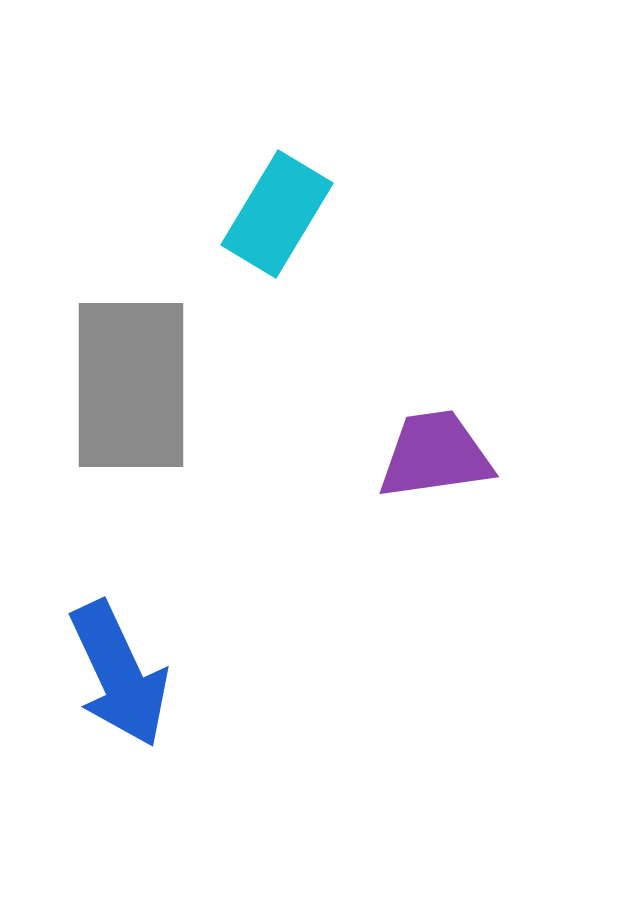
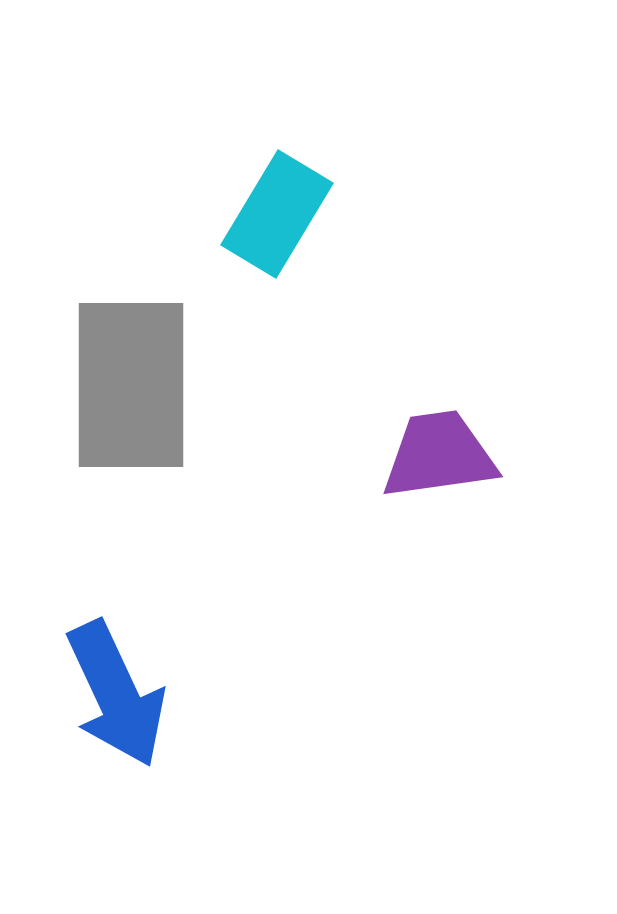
purple trapezoid: moved 4 px right
blue arrow: moved 3 px left, 20 px down
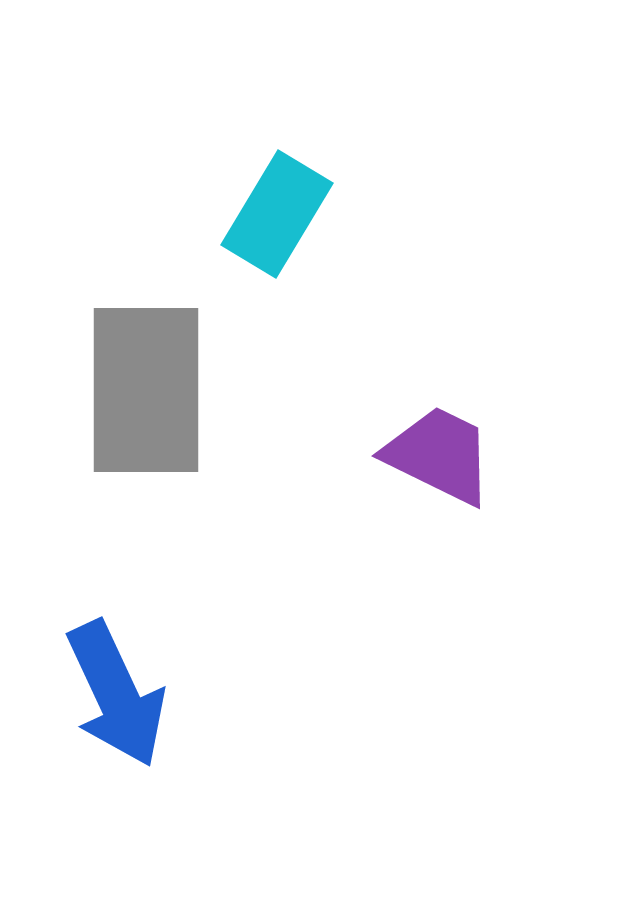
gray rectangle: moved 15 px right, 5 px down
purple trapezoid: rotated 34 degrees clockwise
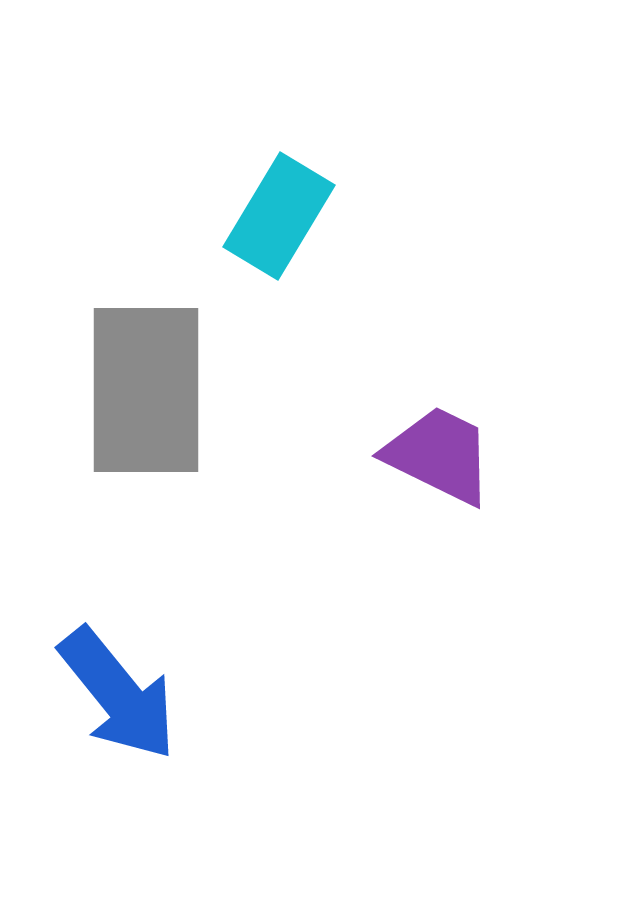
cyan rectangle: moved 2 px right, 2 px down
blue arrow: moved 2 px right; rotated 14 degrees counterclockwise
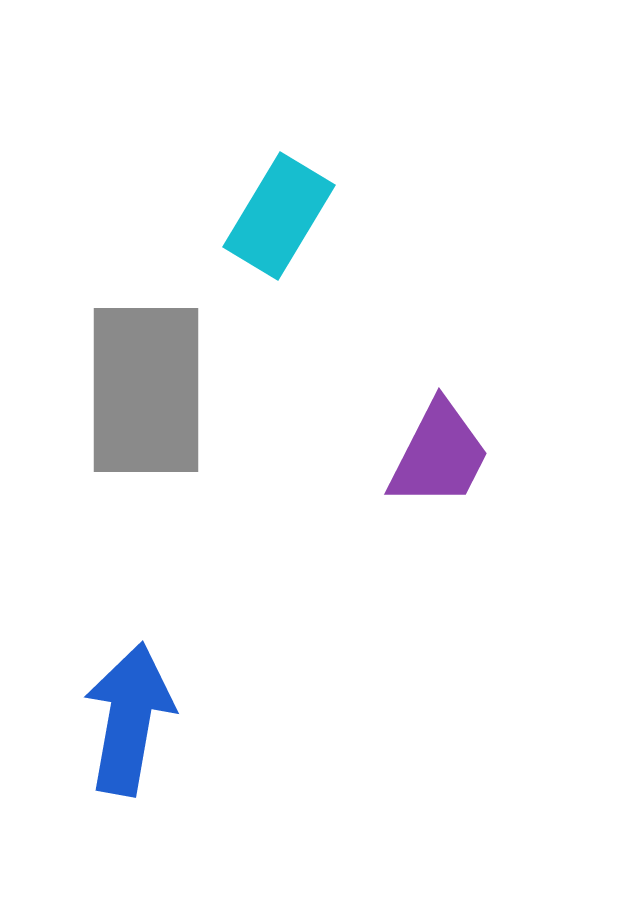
purple trapezoid: rotated 91 degrees clockwise
blue arrow: moved 11 px right, 25 px down; rotated 131 degrees counterclockwise
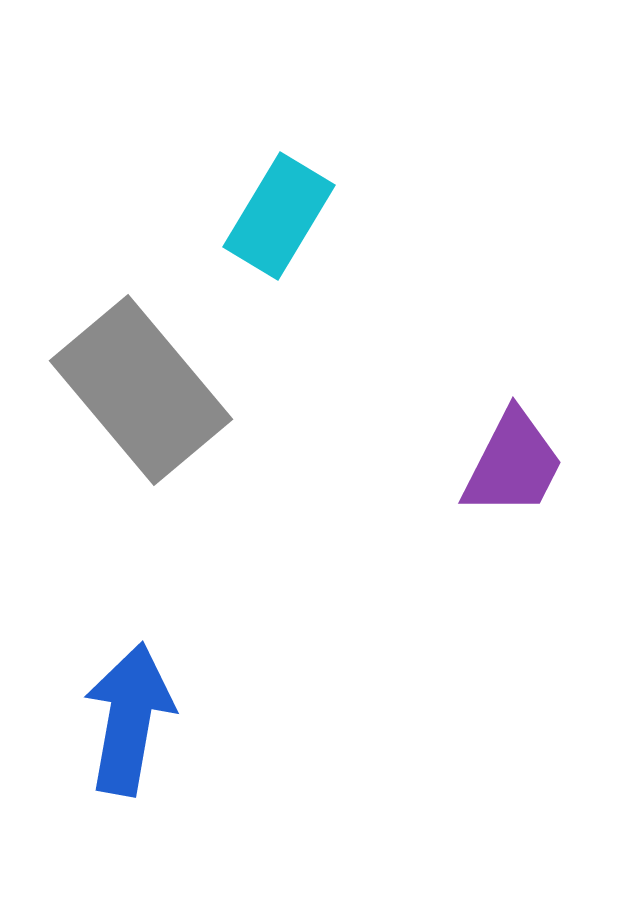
gray rectangle: moved 5 px left; rotated 40 degrees counterclockwise
purple trapezoid: moved 74 px right, 9 px down
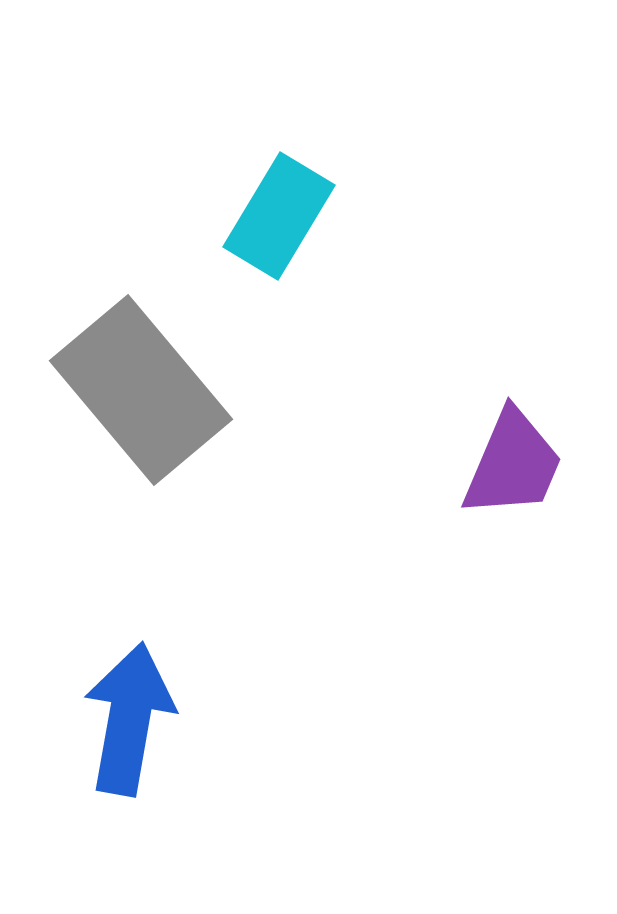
purple trapezoid: rotated 4 degrees counterclockwise
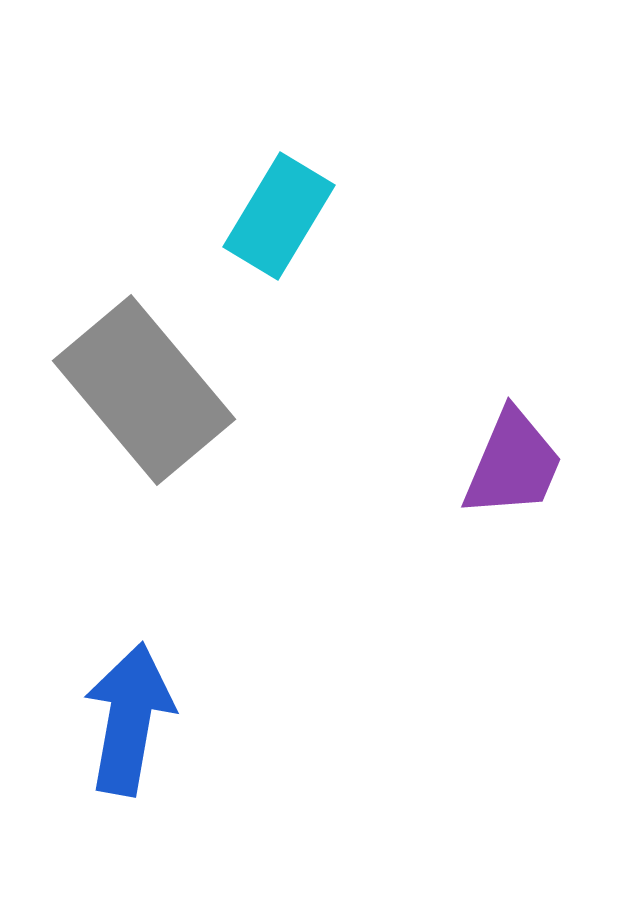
gray rectangle: moved 3 px right
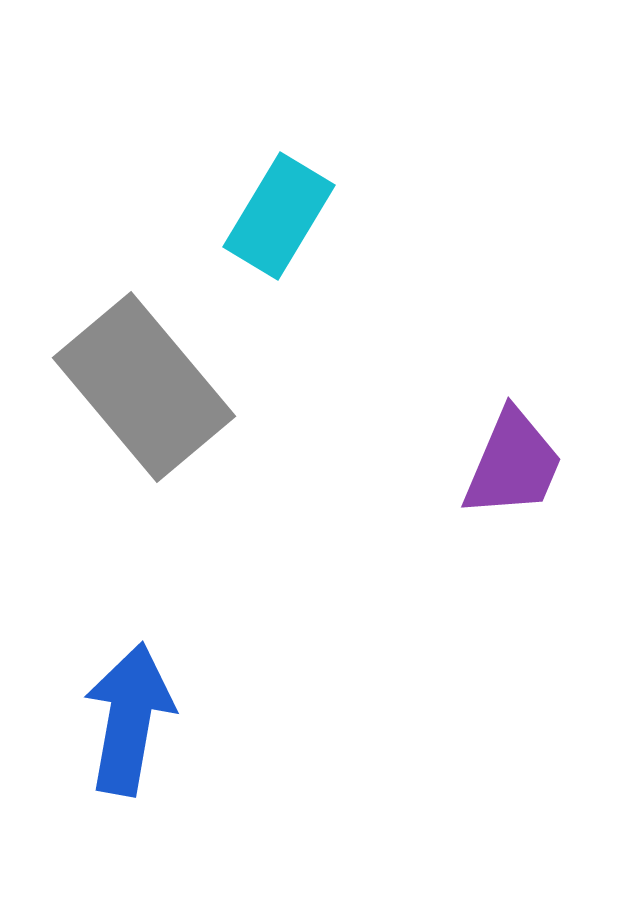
gray rectangle: moved 3 px up
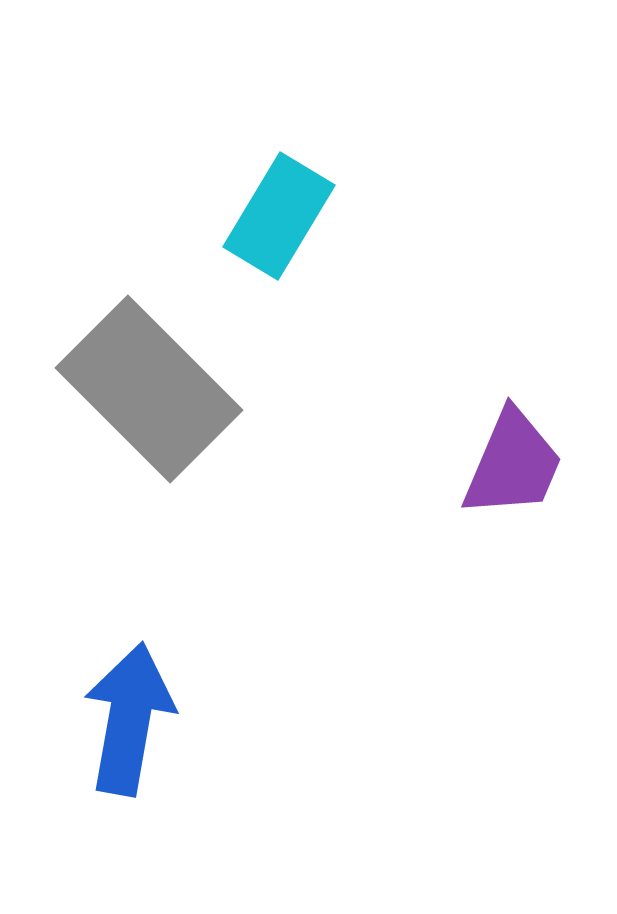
gray rectangle: moved 5 px right, 2 px down; rotated 5 degrees counterclockwise
